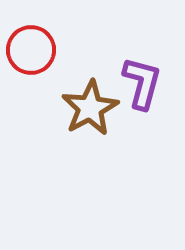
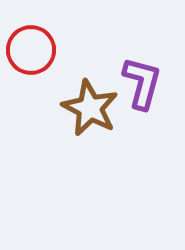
brown star: rotated 16 degrees counterclockwise
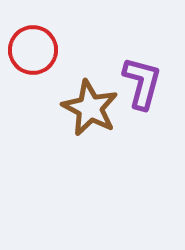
red circle: moved 2 px right
